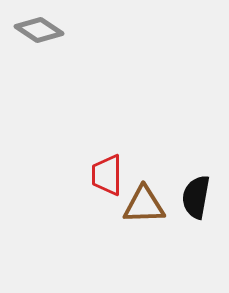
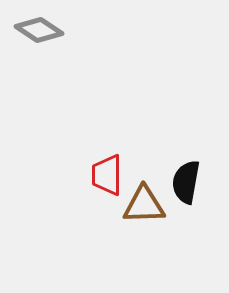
black semicircle: moved 10 px left, 15 px up
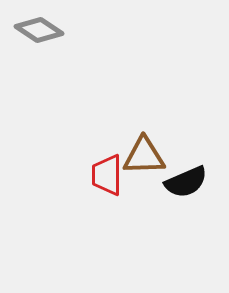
black semicircle: rotated 123 degrees counterclockwise
brown triangle: moved 49 px up
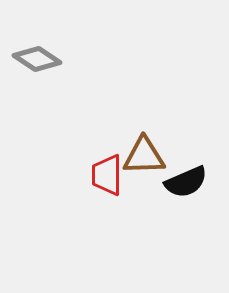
gray diamond: moved 2 px left, 29 px down
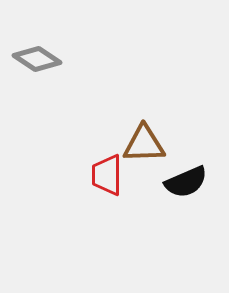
brown triangle: moved 12 px up
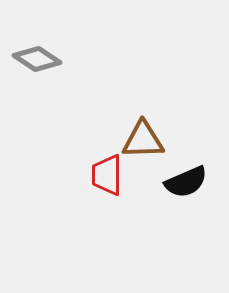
brown triangle: moved 1 px left, 4 px up
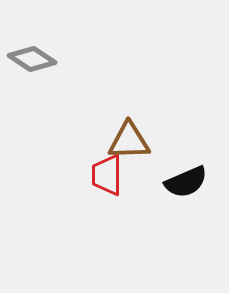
gray diamond: moved 5 px left
brown triangle: moved 14 px left, 1 px down
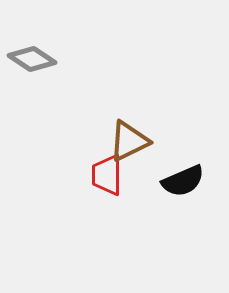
brown triangle: rotated 24 degrees counterclockwise
black semicircle: moved 3 px left, 1 px up
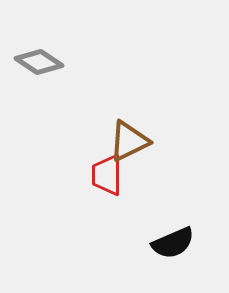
gray diamond: moved 7 px right, 3 px down
black semicircle: moved 10 px left, 62 px down
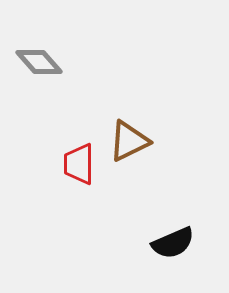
gray diamond: rotated 15 degrees clockwise
red trapezoid: moved 28 px left, 11 px up
